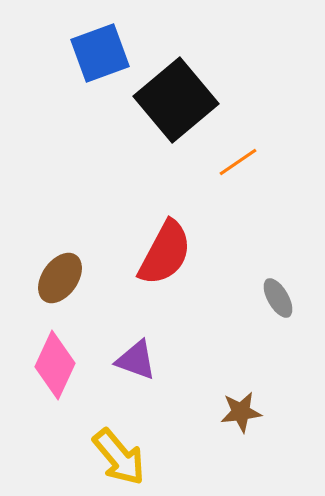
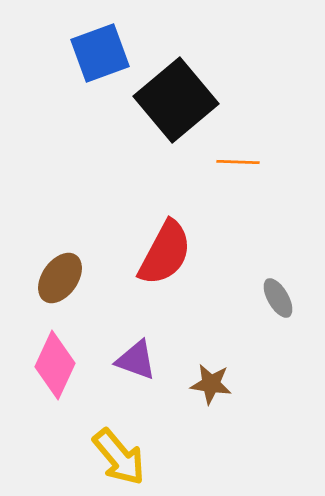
orange line: rotated 36 degrees clockwise
brown star: moved 30 px left, 28 px up; rotated 15 degrees clockwise
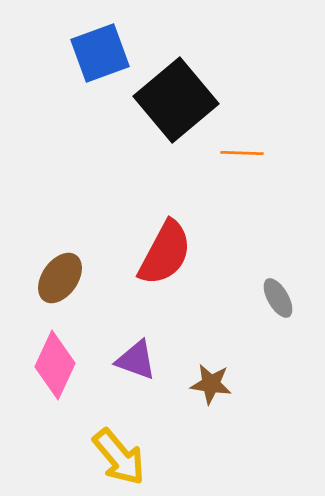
orange line: moved 4 px right, 9 px up
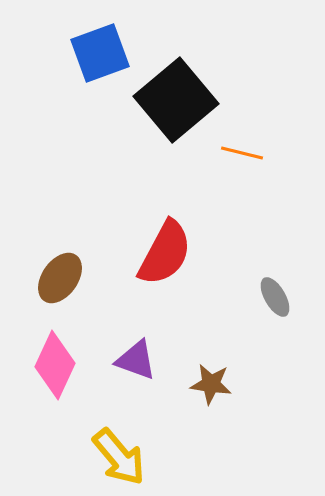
orange line: rotated 12 degrees clockwise
gray ellipse: moved 3 px left, 1 px up
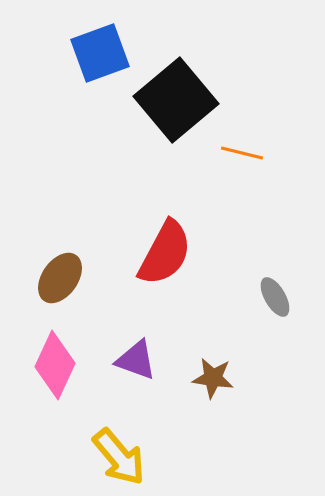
brown star: moved 2 px right, 6 px up
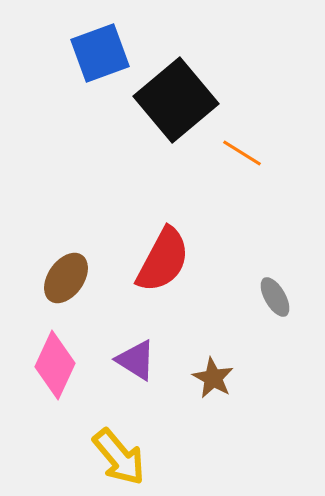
orange line: rotated 18 degrees clockwise
red semicircle: moved 2 px left, 7 px down
brown ellipse: moved 6 px right
purple triangle: rotated 12 degrees clockwise
brown star: rotated 21 degrees clockwise
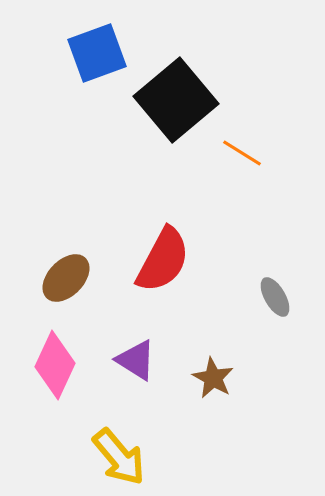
blue square: moved 3 px left
brown ellipse: rotated 9 degrees clockwise
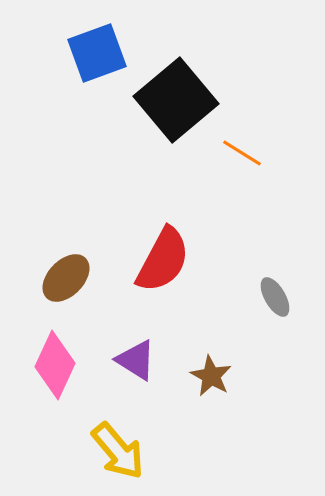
brown star: moved 2 px left, 2 px up
yellow arrow: moved 1 px left, 6 px up
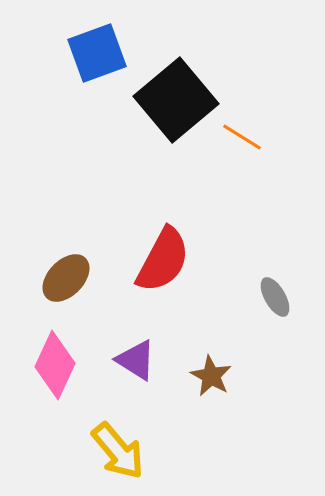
orange line: moved 16 px up
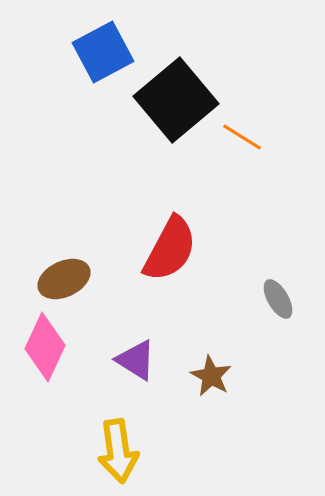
blue square: moved 6 px right, 1 px up; rotated 8 degrees counterclockwise
red semicircle: moved 7 px right, 11 px up
brown ellipse: moved 2 px left, 1 px down; rotated 21 degrees clockwise
gray ellipse: moved 3 px right, 2 px down
pink diamond: moved 10 px left, 18 px up
yellow arrow: rotated 32 degrees clockwise
